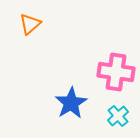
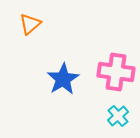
blue star: moved 8 px left, 24 px up
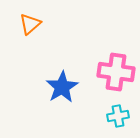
blue star: moved 1 px left, 8 px down
cyan cross: rotated 30 degrees clockwise
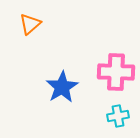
pink cross: rotated 6 degrees counterclockwise
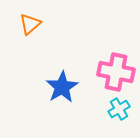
pink cross: rotated 9 degrees clockwise
cyan cross: moved 1 px right, 7 px up; rotated 20 degrees counterclockwise
